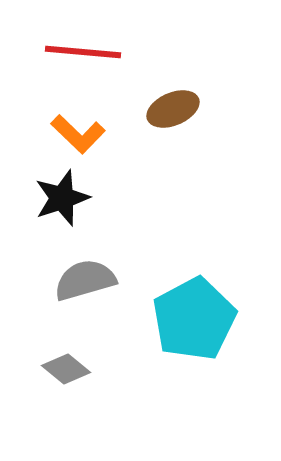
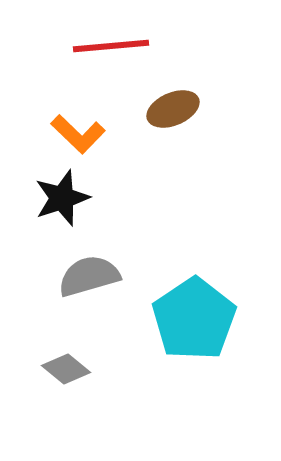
red line: moved 28 px right, 6 px up; rotated 10 degrees counterclockwise
gray semicircle: moved 4 px right, 4 px up
cyan pentagon: rotated 6 degrees counterclockwise
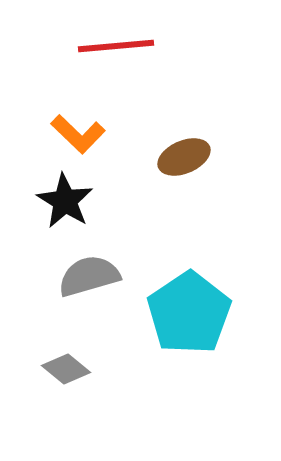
red line: moved 5 px right
brown ellipse: moved 11 px right, 48 px down
black star: moved 3 px right, 3 px down; rotated 22 degrees counterclockwise
cyan pentagon: moved 5 px left, 6 px up
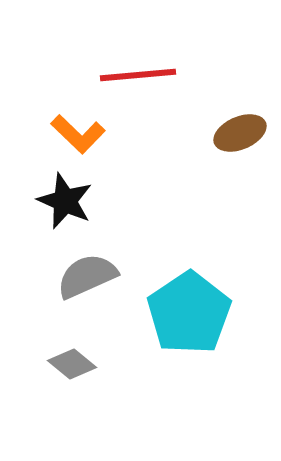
red line: moved 22 px right, 29 px down
brown ellipse: moved 56 px right, 24 px up
black star: rotated 8 degrees counterclockwise
gray semicircle: moved 2 px left; rotated 8 degrees counterclockwise
gray diamond: moved 6 px right, 5 px up
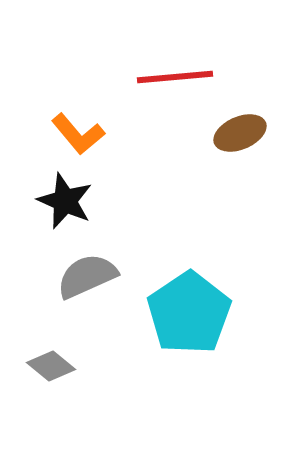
red line: moved 37 px right, 2 px down
orange L-shape: rotated 6 degrees clockwise
gray diamond: moved 21 px left, 2 px down
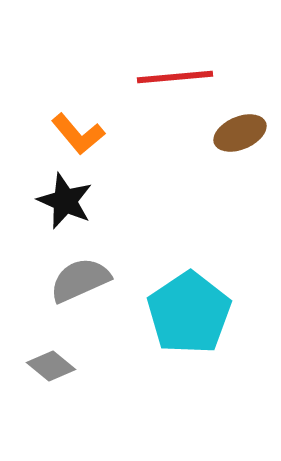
gray semicircle: moved 7 px left, 4 px down
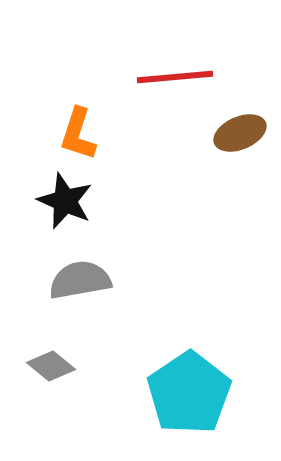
orange L-shape: rotated 58 degrees clockwise
gray semicircle: rotated 14 degrees clockwise
cyan pentagon: moved 80 px down
